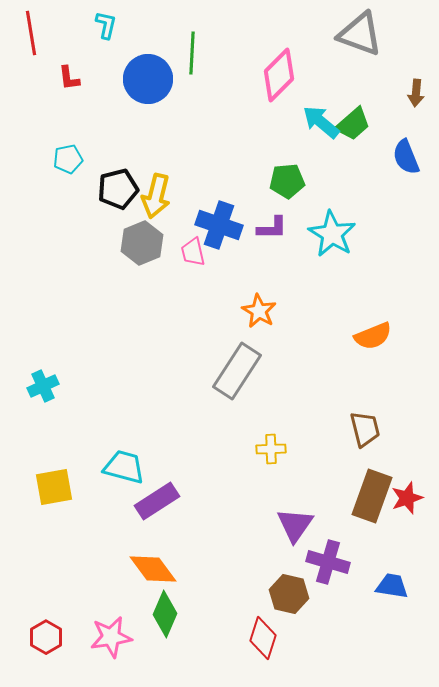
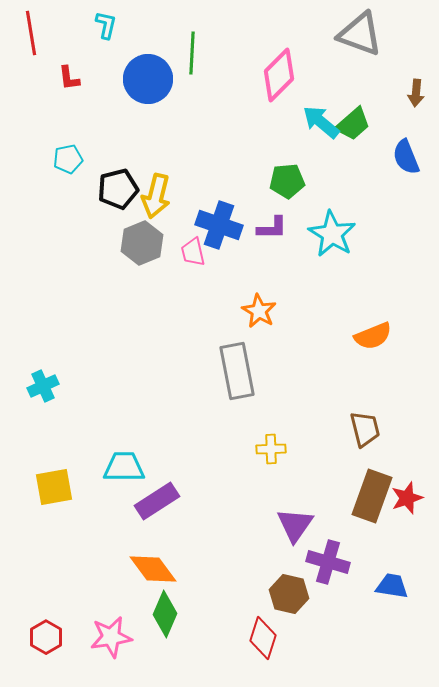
gray rectangle: rotated 44 degrees counterclockwise
cyan trapezoid: rotated 15 degrees counterclockwise
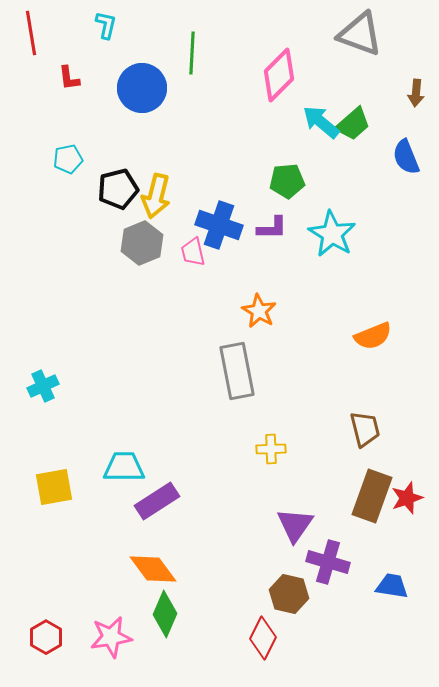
blue circle: moved 6 px left, 9 px down
red diamond: rotated 9 degrees clockwise
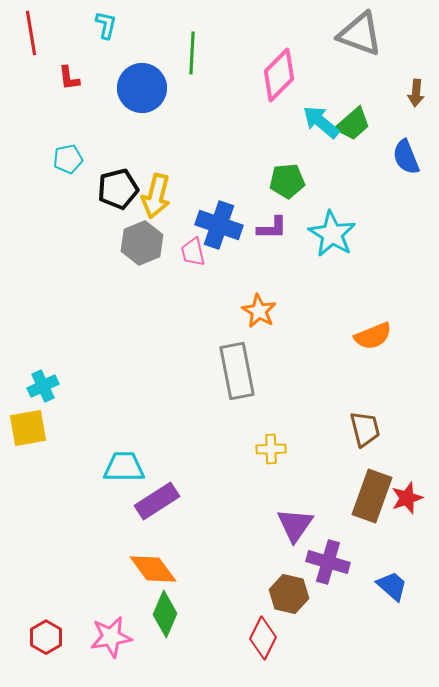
yellow square: moved 26 px left, 59 px up
blue trapezoid: rotated 32 degrees clockwise
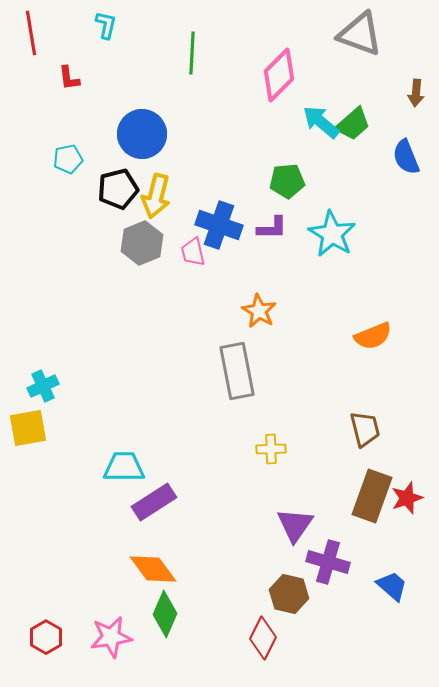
blue circle: moved 46 px down
purple rectangle: moved 3 px left, 1 px down
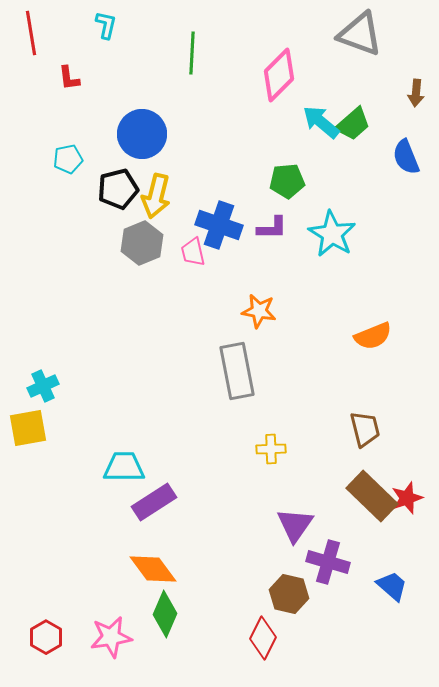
orange star: rotated 20 degrees counterclockwise
brown rectangle: rotated 66 degrees counterclockwise
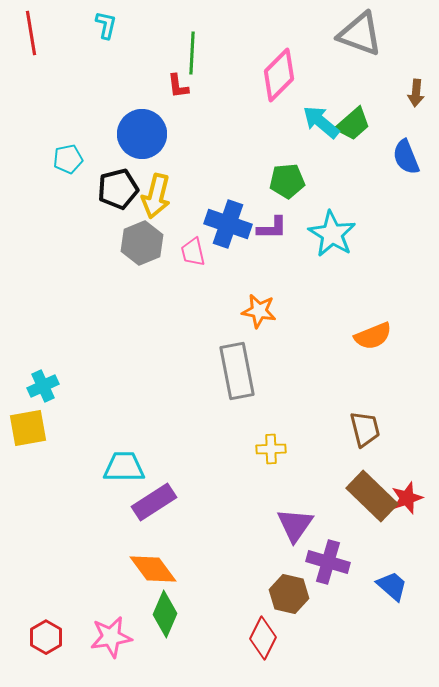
red L-shape: moved 109 px right, 8 px down
blue cross: moved 9 px right, 1 px up
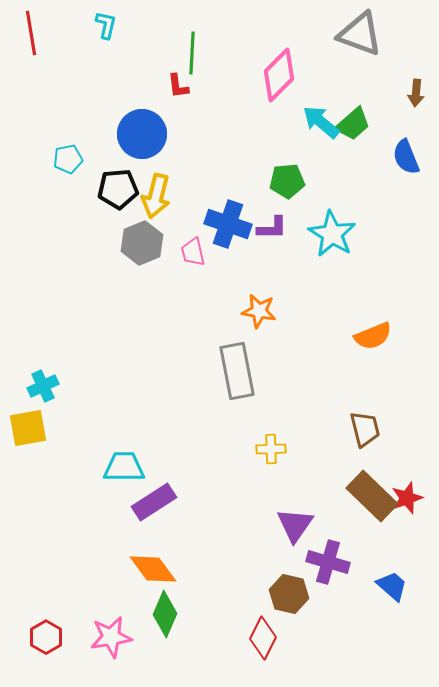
black pentagon: rotated 9 degrees clockwise
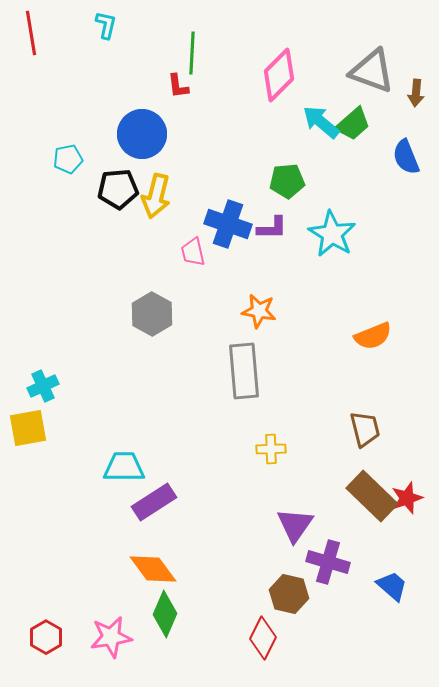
gray triangle: moved 12 px right, 37 px down
gray hexagon: moved 10 px right, 71 px down; rotated 9 degrees counterclockwise
gray rectangle: moved 7 px right; rotated 6 degrees clockwise
